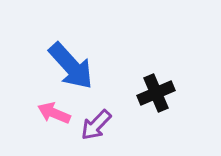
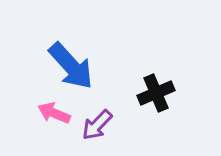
purple arrow: moved 1 px right
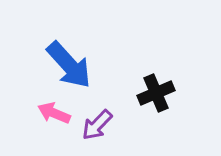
blue arrow: moved 2 px left, 1 px up
